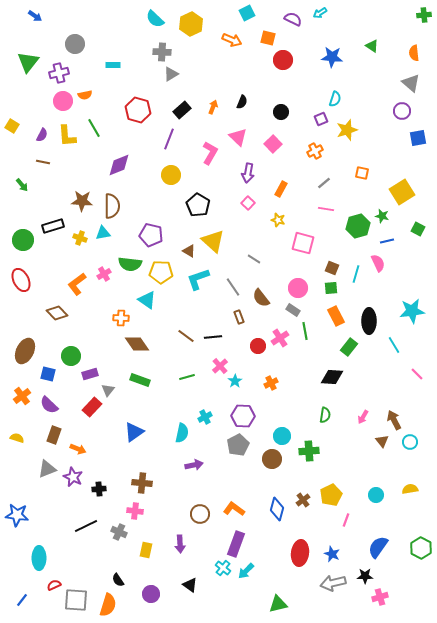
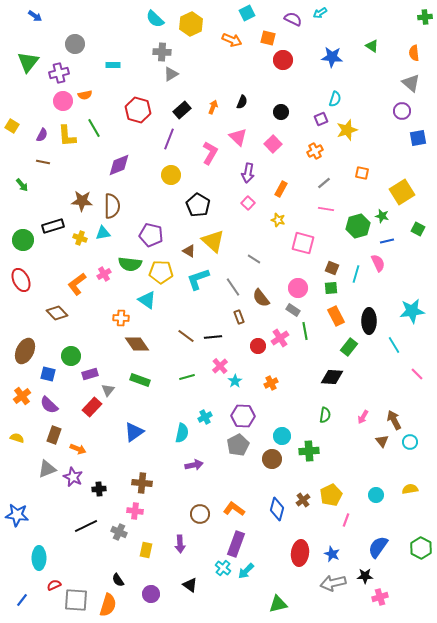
green cross at (424, 15): moved 1 px right, 2 px down
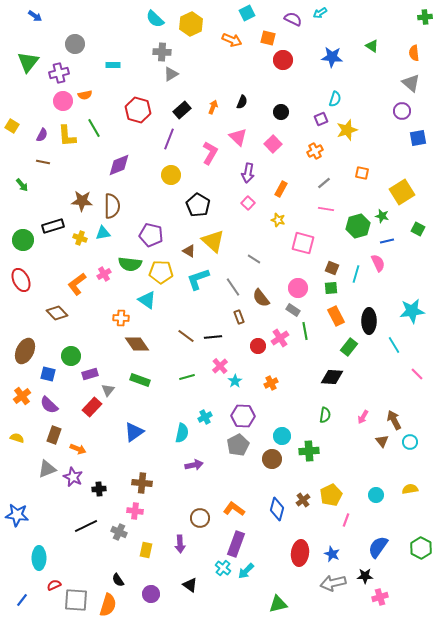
brown circle at (200, 514): moved 4 px down
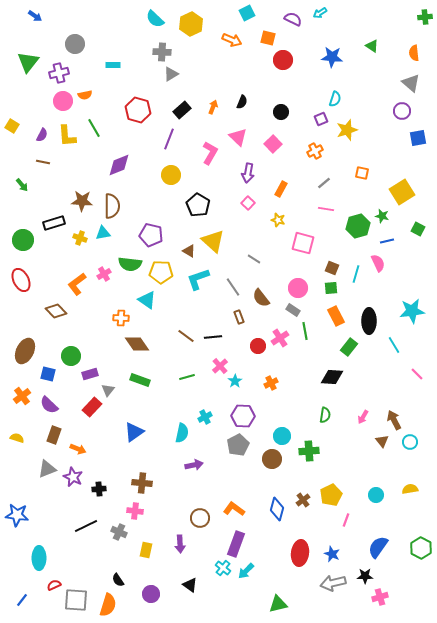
black rectangle at (53, 226): moved 1 px right, 3 px up
brown diamond at (57, 313): moved 1 px left, 2 px up
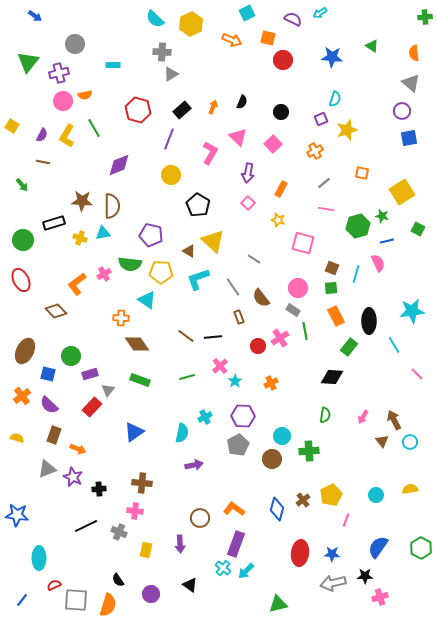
yellow L-shape at (67, 136): rotated 35 degrees clockwise
blue square at (418, 138): moved 9 px left
blue star at (332, 554): rotated 21 degrees counterclockwise
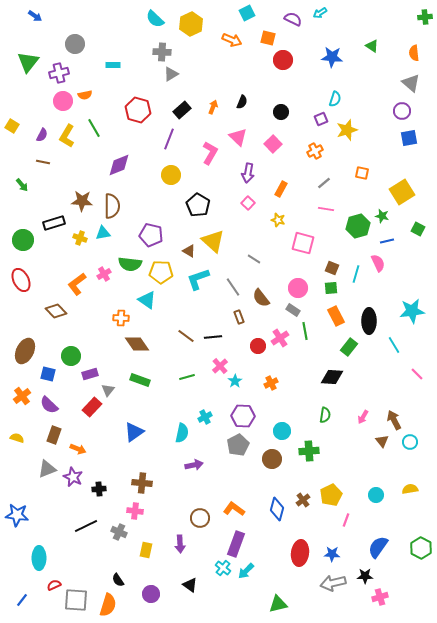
cyan circle at (282, 436): moved 5 px up
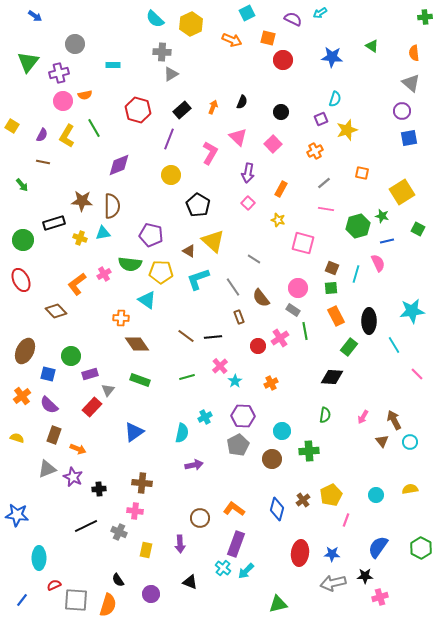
black triangle at (190, 585): moved 3 px up; rotated 14 degrees counterclockwise
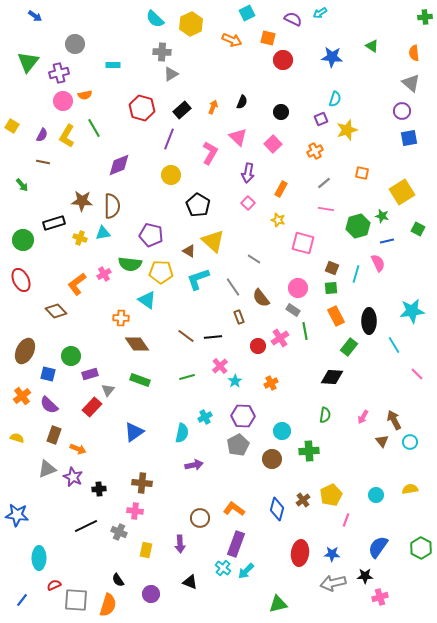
red hexagon at (138, 110): moved 4 px right, 2 px up
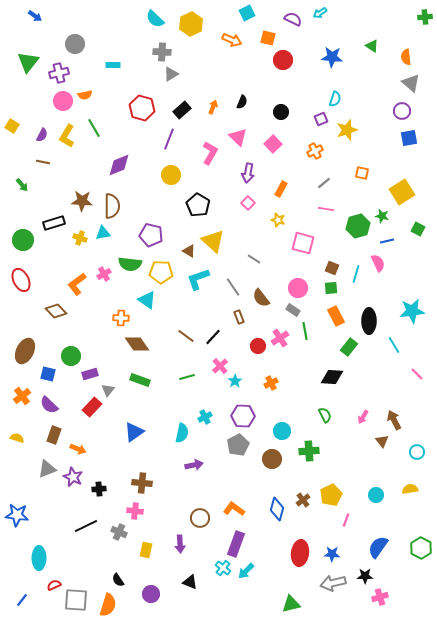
orange semicircle at (414, 53): moved 8 px left, 4 px down
black line at (213, 337): rotated 42 degrees counterclockwise
green semicircle at (325, 415): rotated 35 degrees counterclockwise
cyan circle at (410, 442): moved 7 px right, 10 px down
green triangle at (278, 604): moved 13 px right
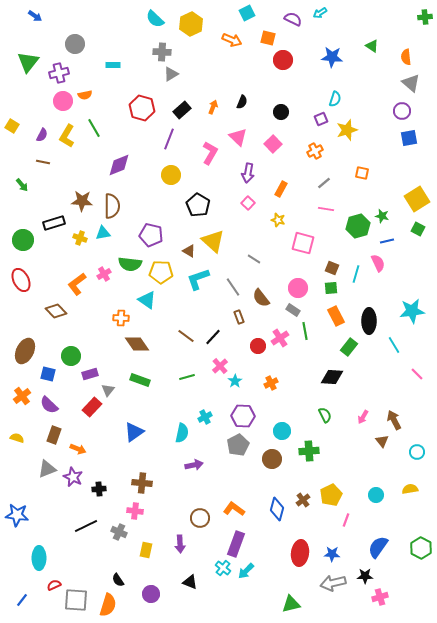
yellow square at (402, 192): moved 15 px right, 7 px down
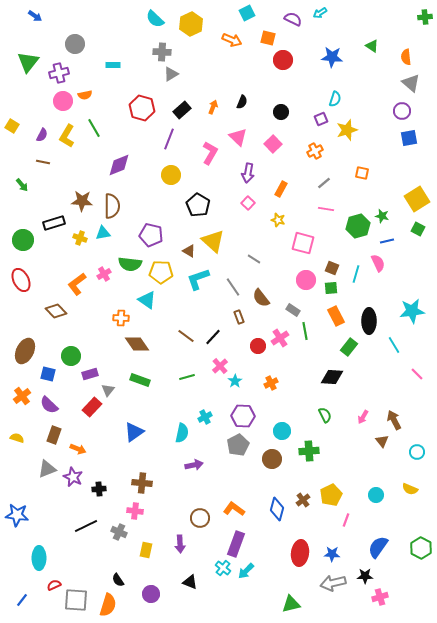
pink circle at (298, 288): moved 8 px right, 8 px up
yellow semicircle at (410, 489): rotated 147 degrees counterclockwise
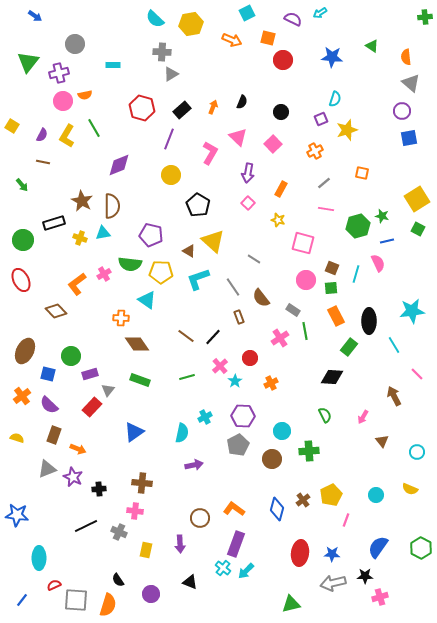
yellow hexagon at (191, 24): rotated 15 degrees clockwise
brown star at (82, 201): rotated 25 degrees clockwise
red circle at (258, 346): moved 8 px left, 12 px down
brown arrow at (394, 420): moved 24 px up
